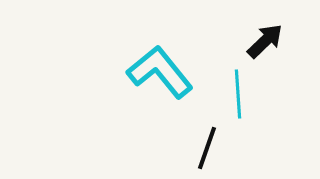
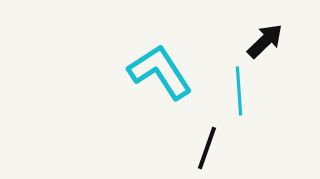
cyan L-shape: rotated 6 degrees clockwise
cyan line: moved 1 px right, 3 px up
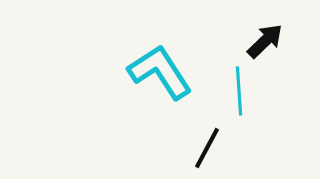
black line: rotated 9 degrees clockwise
